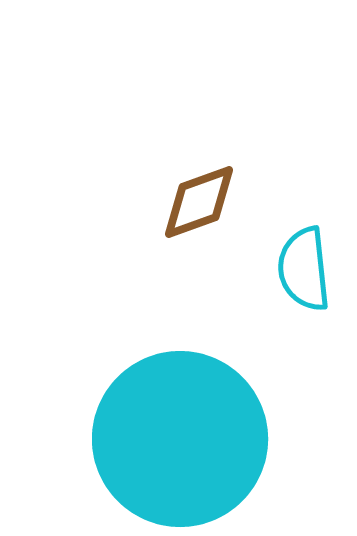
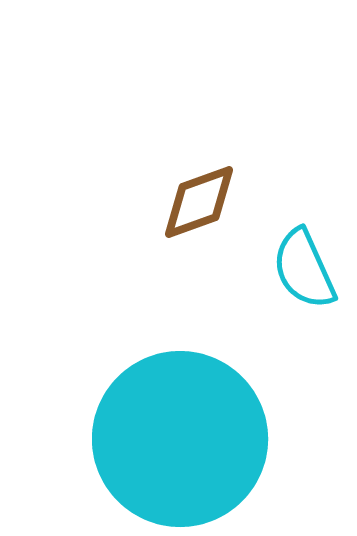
cyan semicircle: rotated 18 degrees counterclockwise
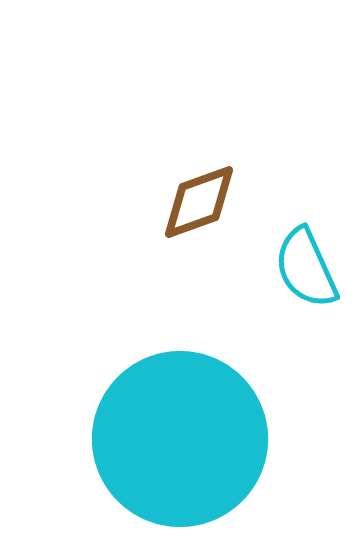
cyan semicircle: moved 2 px right, 1 px up
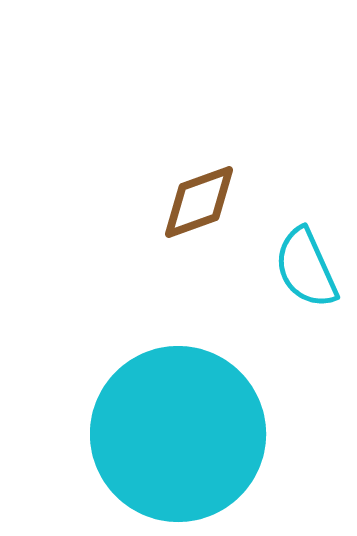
cyan circle: moved 2 px left, 5 px up
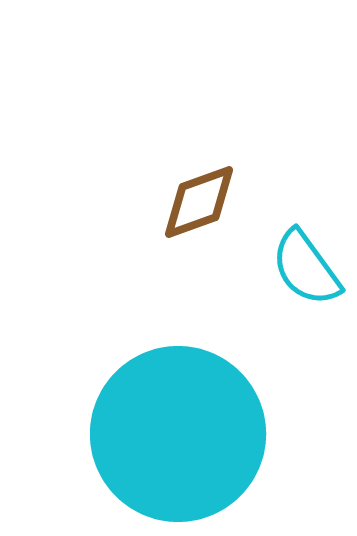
cyan semicircle: rotated 12 degrees counterclockwise
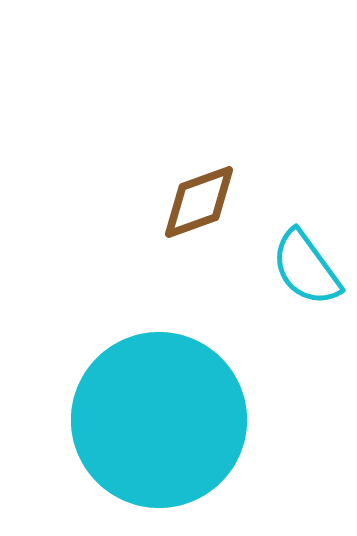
cyan circle: moved 19 px left, 14 px up
